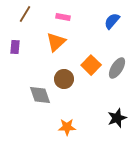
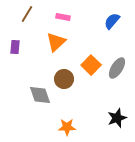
brown line: moved 2 px right
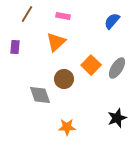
pink rectangle: moved 1 px up
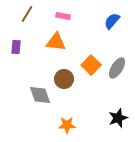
orange triangle: rotated 50 degrees clockwise
purple rectangle: moved 1 px right
black star: moved 1 px right
orange star: moved 2 px up
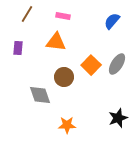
purple rectangle: moved 2 px right, 1 px down
gray ellipse: moved 4 px up
brown circle: moved 2 px up
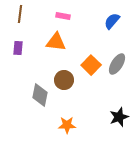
brown line: moved 7 px left; rotated 24 degrees counterclockwise
brown circle: moved 3 px down
gray diamond: rotated 30 degrees clockwise
black star: moved 1 px right, 1 px up
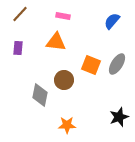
brown line: rotated 36 degrees clockwise
orange square: rotated 24 degrees counterclockwise
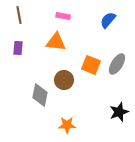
brown line: moved 1 px left, 1 px down; rotated 54 degrees counterclockwise
blue semicircle: moved 4 px left, 1 px up
black star: moved 5 px up
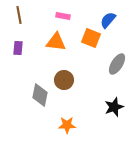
orange square: moved 27 px up
black star: moved 5 px left, 5 px up
